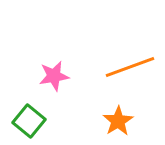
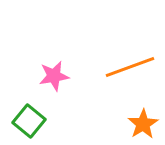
orange star: moved 25 px right, 3 px down
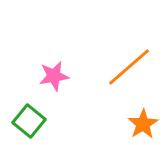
orange line: moved 1 px left; rotated 21 degrees counterclockwise
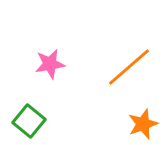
pink star: moved 4 px left, 12 px up
orange star: rotated 12 degrees clockwise
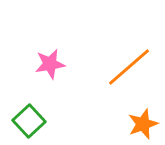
green square: rotated 8 degrees clockwise
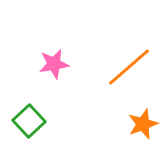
pink star: moved 4 px right
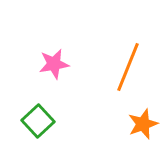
orange line: moved 1 px left; rotated 27 degrees counterclockwise
green square: moved 9 px right
